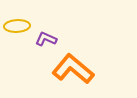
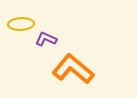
yellow ellipse: moved 4 px right, 2 px up
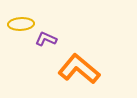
orange L-shape: moved 6 px right
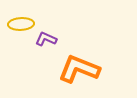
orange L-shape: rotated 18 degrees counterclockwise
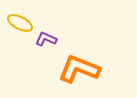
yellow ellipse: moved 1 px left, 1 px up; rotated 30 degrees clockwise
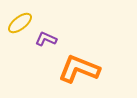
yellow ellipse: rotated 65 degrees counterclockwise
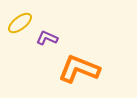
purple L-shape: moved 1 px right, 1 px up
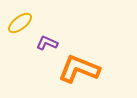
purple L-shape: moved 5 px down
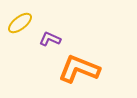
purple L-shape: moved 3 px right, 4 px up
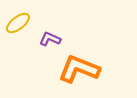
yellow ellipse: moved 2 px left
